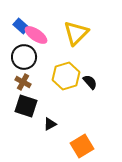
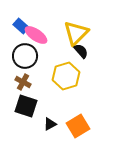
black circle: moved 1 px right, 1 px up
black semicircle: moved 9 px left, 31 px up
orange square: moved 4 px left, 20 px up
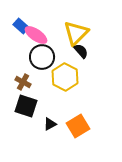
black circle: moved 17 px right, 1 px down
yellow hexagon: moved 1 px left, 1 px down; rotated 16 degrees counterclockwise
